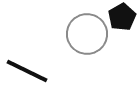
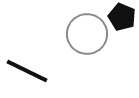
black pentagon: rotated 20 degrees counterclockwise
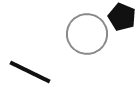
black line: moved 3 px right, 1 px down
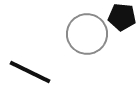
black pentagon: rotated 16 degrees counterclockwise
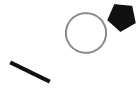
gray circle: moved 1 px left, 1 px up
